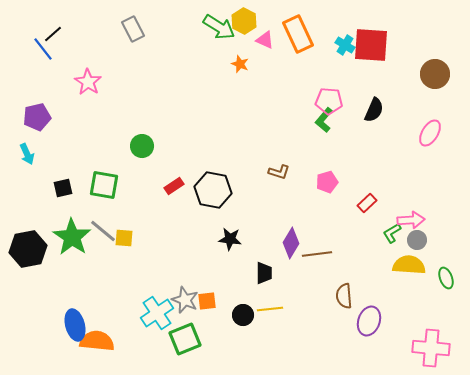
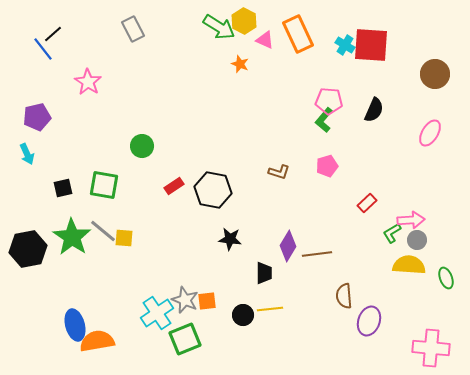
pink pentagon at (327, 182): moved 16 px up
purple diamond at (291, 243): moved 3 px left, 3 px down
orange semicircle at (97, 341): rotated 16 degrees counterclockwise
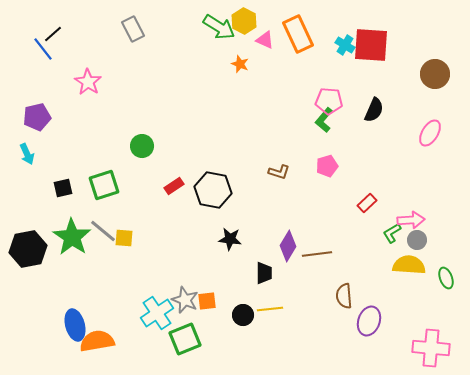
green square at (104, 185): rotated 28 degrees counterclockwise
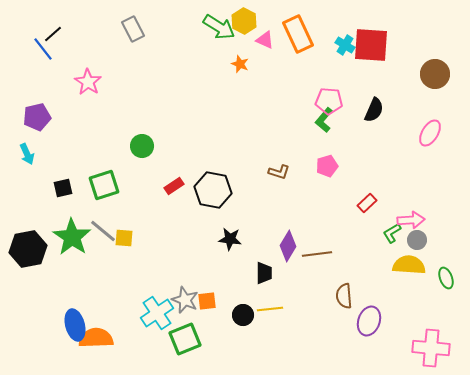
orange semicircle at (97, 341): moved 1 px left, 3 px up; rotated 8 degrees clockwise
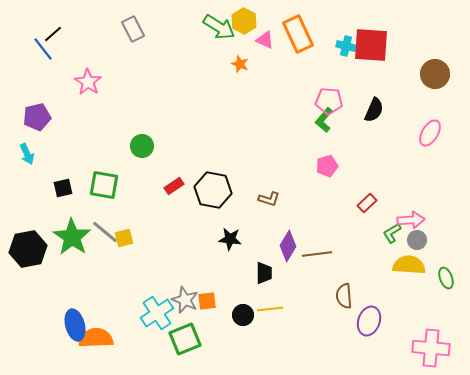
cyan cross at (345, 45): moved 1 px right, 1 px down; rotated 18 degrees counterclockwise
brown L-shape at (279, 172): moved 10 px left, 27 px down
green square at (104, 185): rotated 28 degrees clockwise
gray line at (103, 231): moved 2 px right, 1 px down
yellow square at (124, 238): rotated 18 degrees counterclockwise
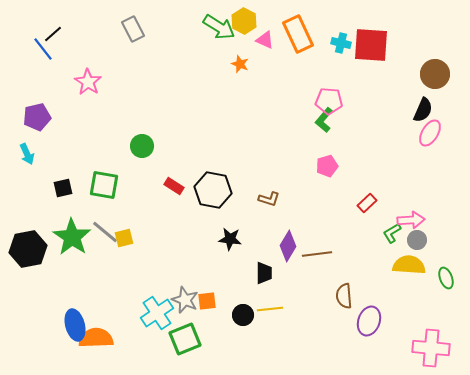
cyan cross at (346, 46): moved 5 px left, 3 px up
black semicircle at (374, 110): moved 49 px right
red rectangle at (174, 186): rotated 66 degrees clockwise
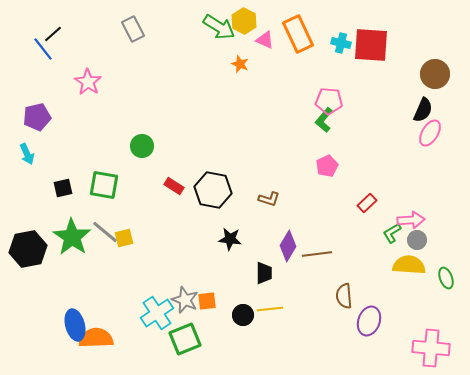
pink pentagon at (327, 166): rotated 10 degrees counterclockwise
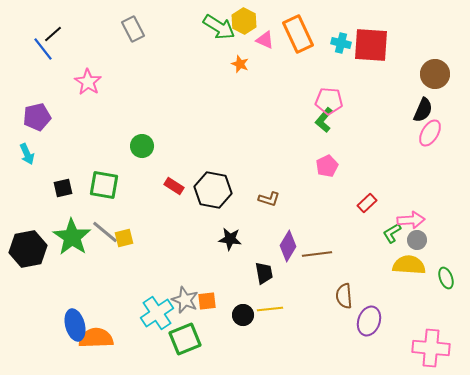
black trapezoid at (264, 273): rotated 10 degrees counterclockwise
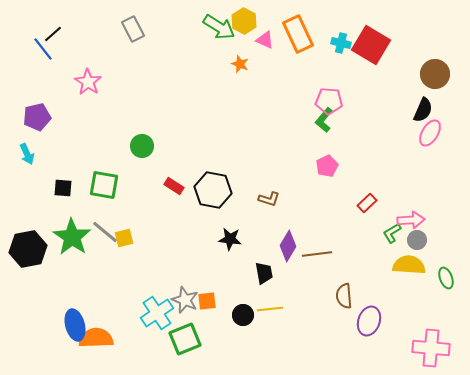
red square at (371, 45): rotated 27 degrees clockwise
black square at (63, 188): rotated 18 degrees clockwise
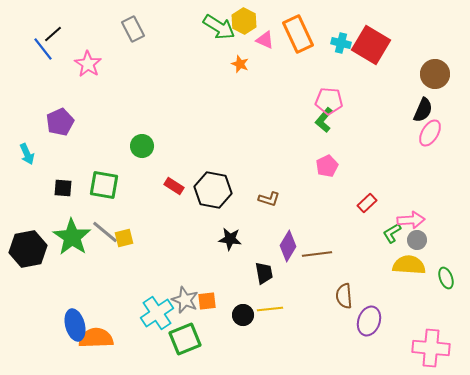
pink star at (88, 82): moved 18 px up
purple pentagon at (37, 117): moved 23 px right, 5 px down; rotated 12 degrees counterclockwise
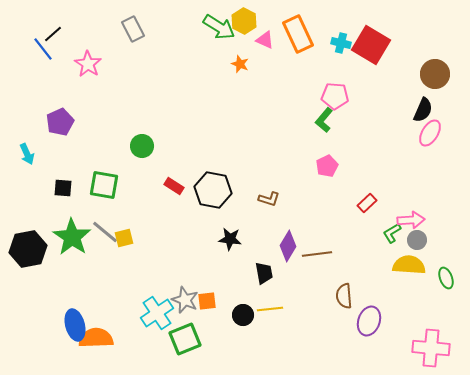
pink pentagon at (329, 101): moved 6 px right, 5 px up
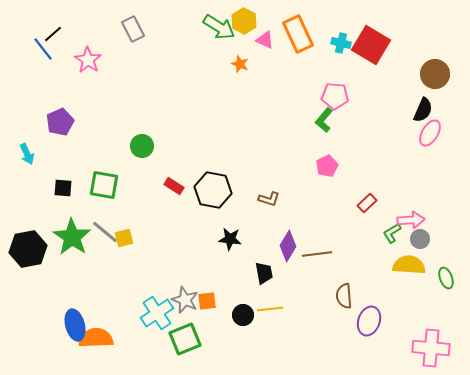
pink star at (88, 64): moved 4 px up
gray circle at (417, 240): moved 3 px right, 1 px up
